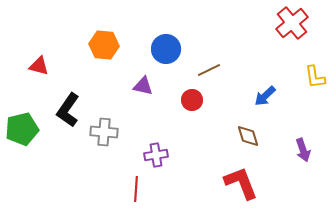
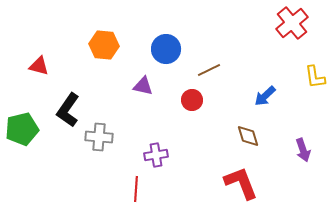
gray cross: moved 5 px left, 5 px down
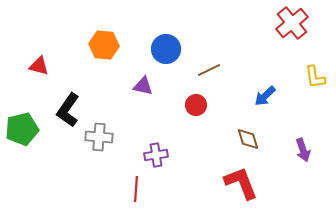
red circle: moved 4 px right, 5 px down
brown diamond: moved 3 px down
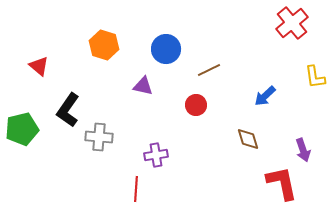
orange hexagon: rotated 12 degrees clockwise
red triangle: rotated 25 degrees clockwise
red L-shape: moved 41 px right; rotated 9 degrees clockwise
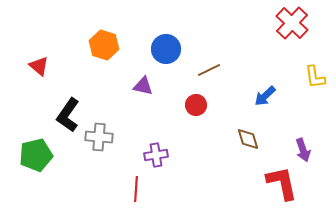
red cross: rotated 8 degrees counterclockwise
black L-shape: moved 5 px down
green pentagon: moved 14 px right, 26 px down
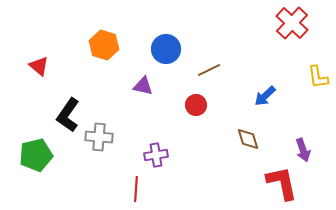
yellow L-shape: moved 3 px right
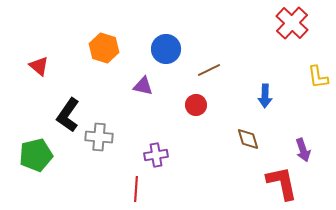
orange hexagon: moved 3 px down
blue arrow: rotated 45 degrees counterclockwise
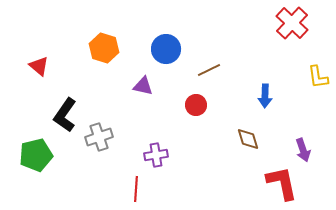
black L-shape: moved 3 px left
gray cross: rotated 24 degrees counterclockwise
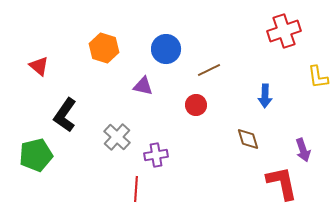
red cross: moved 8 px left, 8 px down; rotated 28 degrees clockwise
gray cross: moved 18 px right; rotated 28 degrees counterclockwise
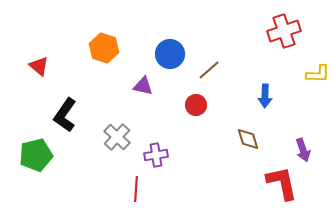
blue circle: moved 4 px right, 5 px down
brown line: rotated 15 degrees counterclockwise
yellow L-shape: moved 3 px up; rotated 80 degrees counterclockwise
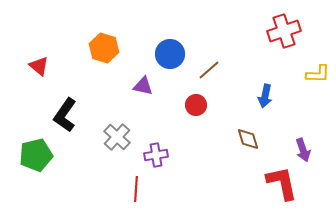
blue arrow: rotated 10 degrees clockwise
